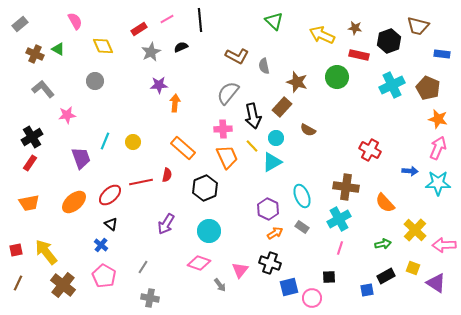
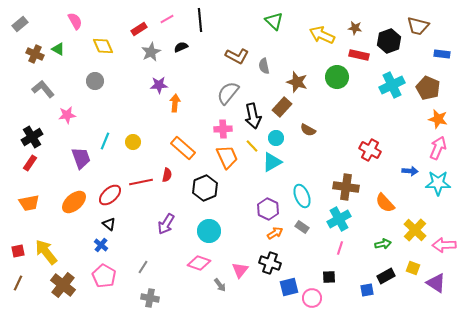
black triangle at (111, 224): moved 2 px left
red square at (16, 250): moved 2 px right, 1 px down
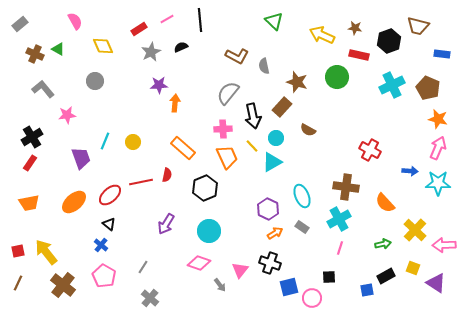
gray cross at (150, 298): rotated 30 degrees clockwise
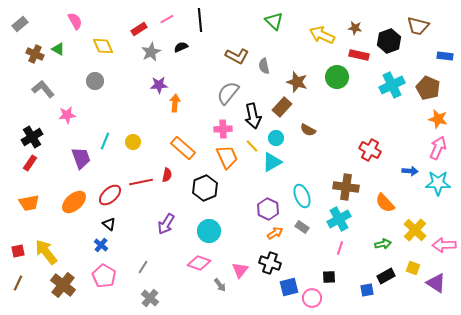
blue rectangle at (442, 54): moved 3 px right, 2 px down
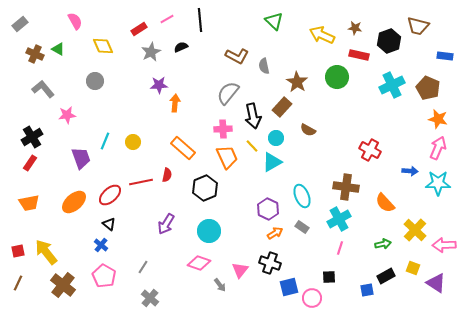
brown star at (297, 82): rotated 15 degrees clockwise
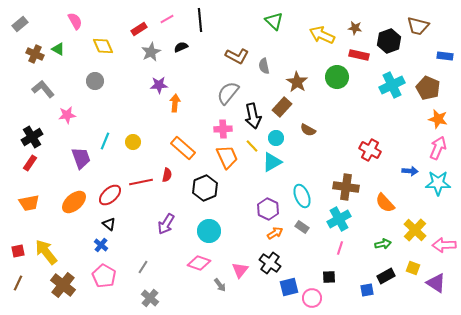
black cross at (270, 263): rotated 15 degrees clockwise
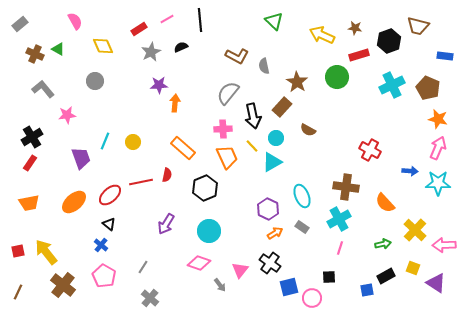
red rectangle at (359, 55): rotated 30 degrees counterclockwise
brown line at (18, 283): moved 9 px down
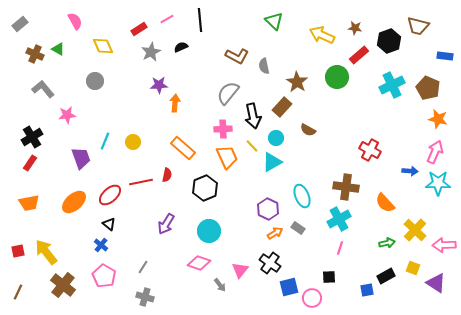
red rectangle at (359, 55): rotated 24 degrees counterclockwise
pink arrow at (438, 148): moved 3 px left, 4 px down
gray rectangle at (302, 227): moved 4 px left, 1 px down
green arrow at (383, 244): moved 4 px right, 1 px up
gray cross at (150, 298): moved 5 px left, 1 px up; rotated 24 degrees counterclockwise
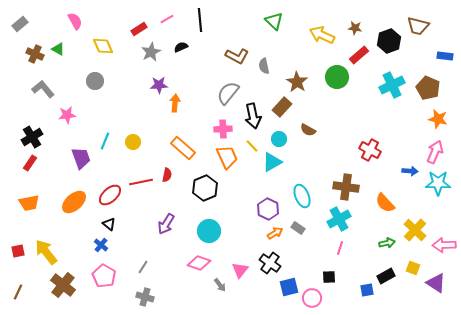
cyan circle at (276, 138): moved 3 px right, 1 px down
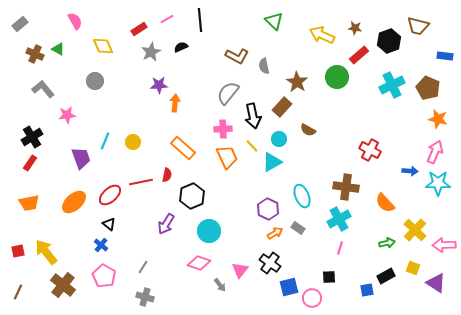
black hexagon at (205, 188): moved 13 px left, 8 px down
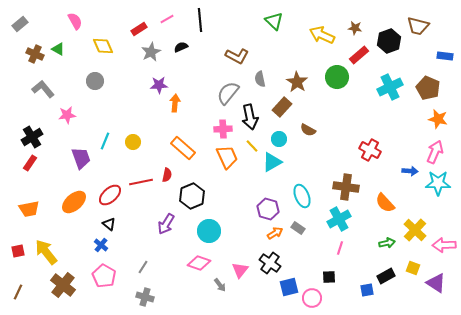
gray semicircle at (264, 66): moved 4 px left, 13 px down
cyan cross at (392, 85): moved 2 px left, 2 px down
black arrow at (253, 116): moved 3 px left, 1 px down
orange trapezoid at (29, 203): moved 6 px down
purple hexagon at (268, 209): rotated 10 degrees counterclockwise
